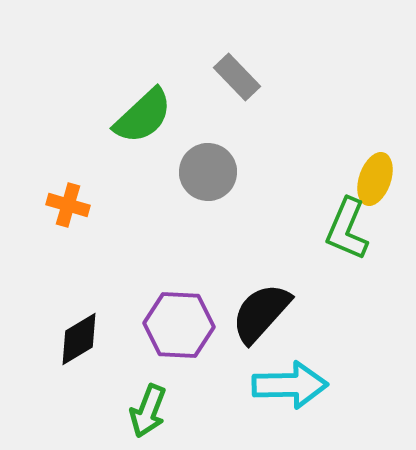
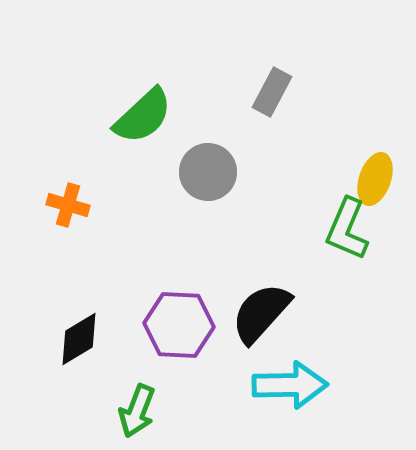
gray rectangle: moved 35 px right, 15 px down; rotated 72 degrees clockwise
green arrow: moved 11 px left
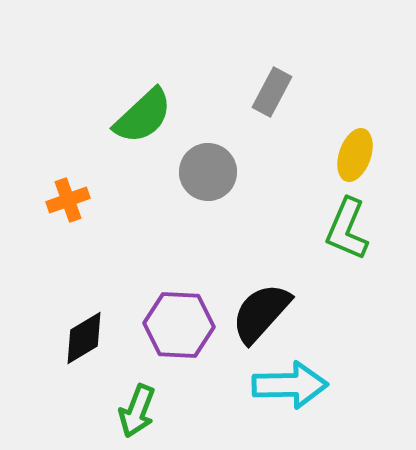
yellow ellipse: moved 20 px left, 24 px up
orange cross: moved 5 px up; rotated 36 degrees counterclockwise
black diamond: moved 5 px right, 1 px up
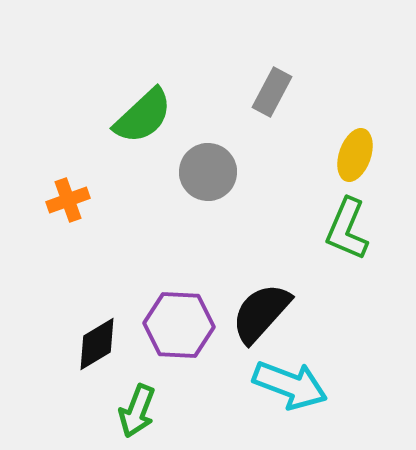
black diamond: moved 13 px right, 6 px down
cyan arrow: rotated 22 degrees clockwise
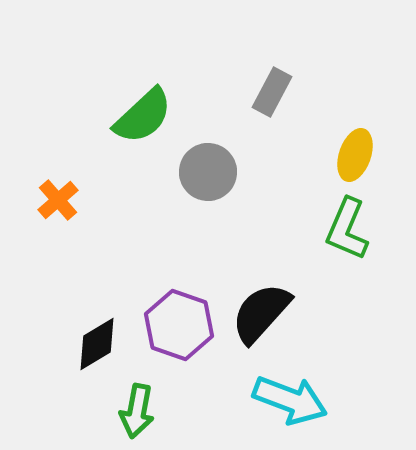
orange cross: moved 10 px left; rotated 21 degrees counterclockwise
purple hexagon: rotated 16 degrees clockwise
cyan arrow: moved 15 px down
green arrow: rotated 10 degrees counterclockwise
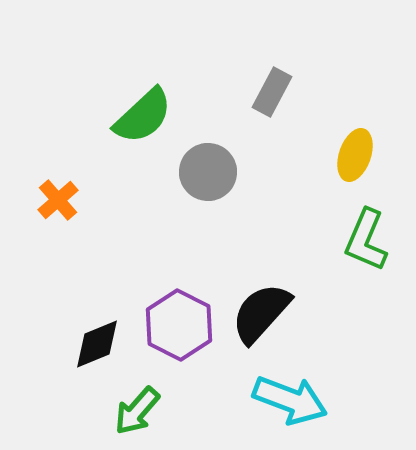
green L-shape: moved 19 px right, 11 px down
purple hexagon: rotated 8 degrees clockwise
black diamond: rotated 8 degrees clockwise
green arrow: rotated 30 degrees clockwise
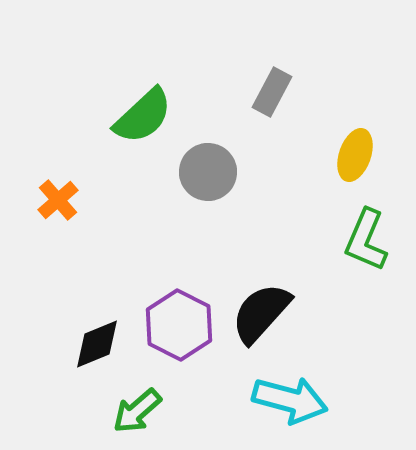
cyan arrow: rotated 6 degrees counterclockwise
green arrow: rotated 8 degrees clockwise
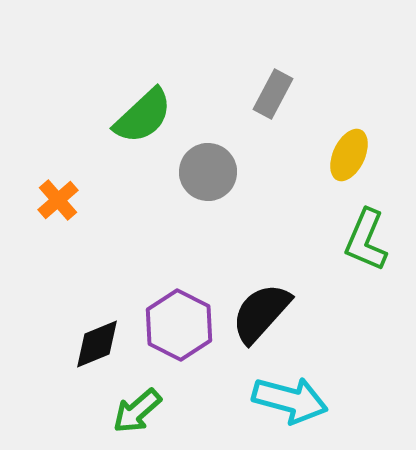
gray rectangle: moved 1 px right, 2 px down
yellow ellipse: moved 6 px left; rotated 6 degrees clockwise
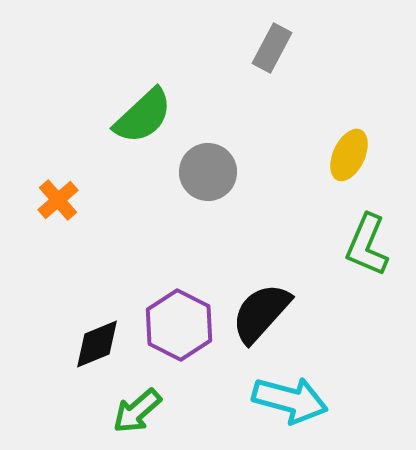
gray rectangle: moved 1 px left, 46 px up
green L-shape: moved 1 px right, 5 px down
